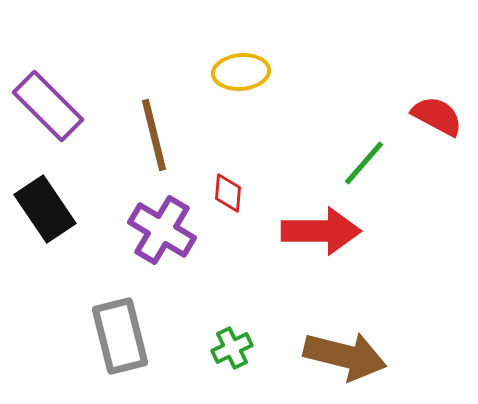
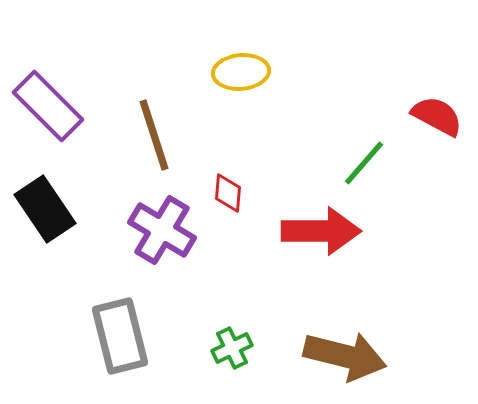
brown line: rotated 4 degrees counterclockwise
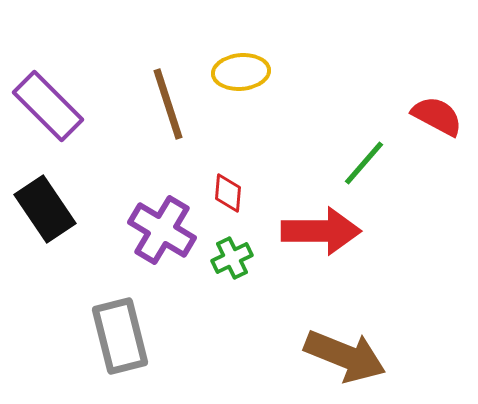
brown line: moved 14 px right, 31 px up
green cross: moved 90 px up
brown arrow: rotated 8 degrees clockwise
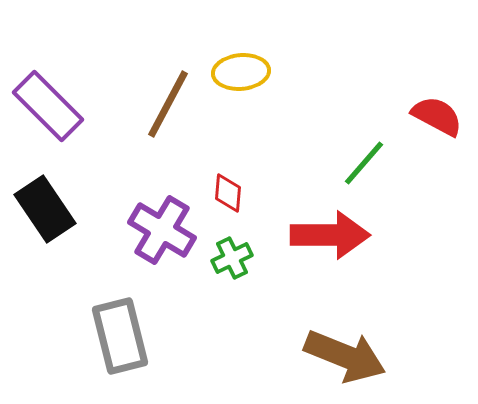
brown line: rotated 46 degrees clockwise
red arrow: moved 9 px right, 4 px down
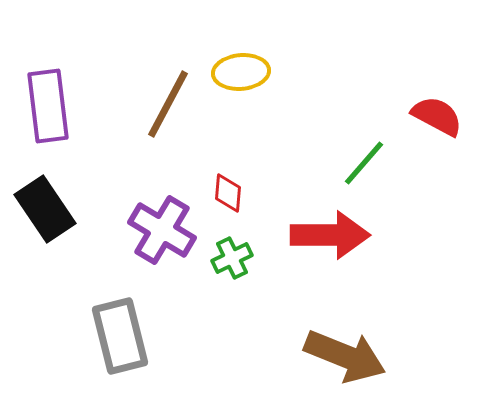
purple rectangle: rotated 38 degrees clockwise
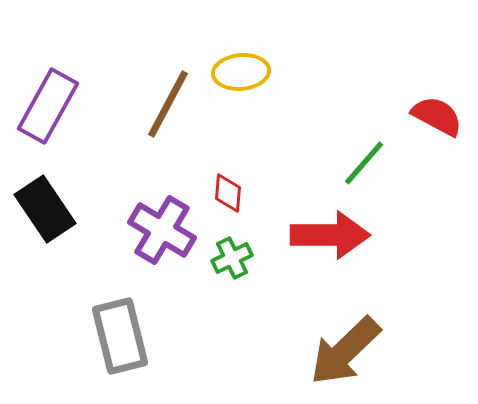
purple rectangle: rotated 36 degrees clockwise
brown arrow: moved 5 px up; rotated 114 degrees clockwise
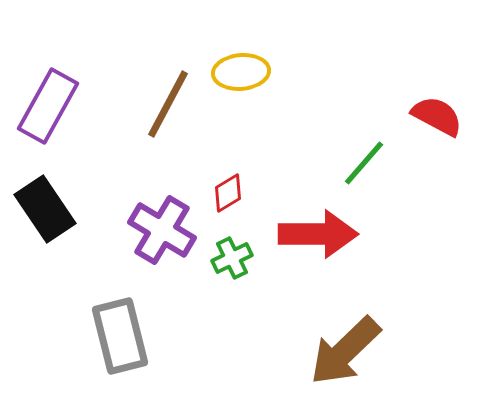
red diamond: rotated 54 degrees clockwise
red arrow: moved 12 px left, 1 px up
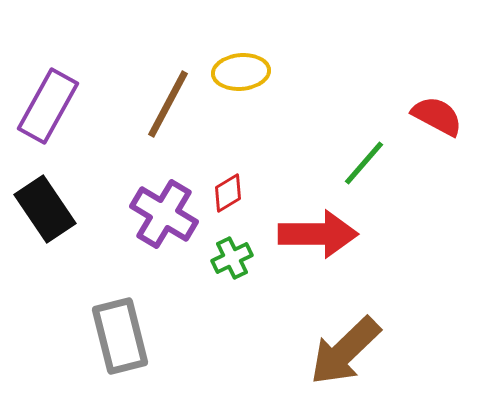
purple cross: moved 2 px right, 16 px up
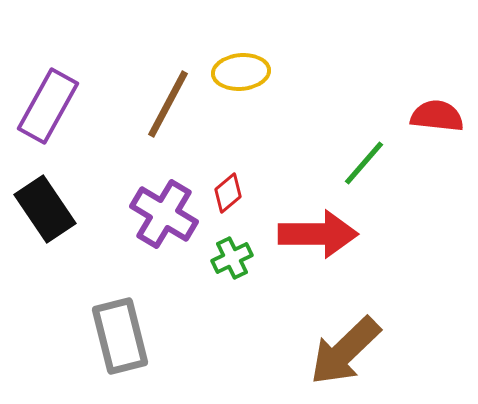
red semicircle: rotated 22 degrees counterclockwise
red diamond: rotated 9 degrees counterclockwise
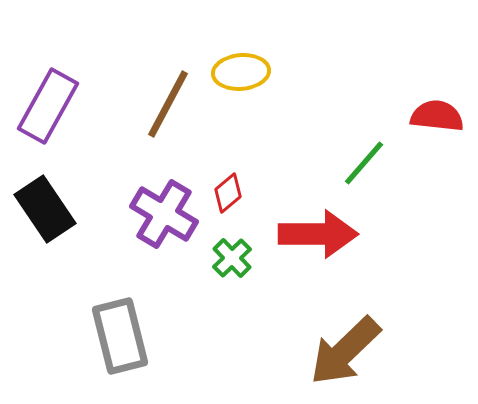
green cross: rotated 18 degrees counterclockwise
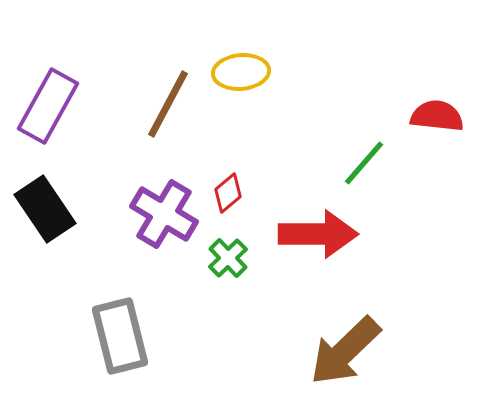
green cross: moved 4 px left
